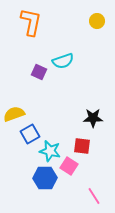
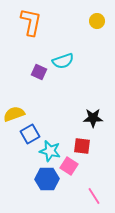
blue hexagon: moved 2 px right, 1 px down
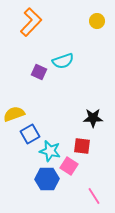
orange L-shape: rotated 32 degrees clockwise
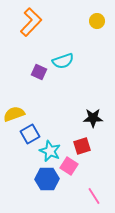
red square: rotated 24 degrees counterclockwise
cyan star: rotated 10 degrees clockwise
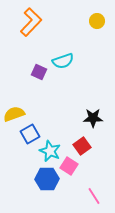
red square: rotated 18 degrees counterclockwise
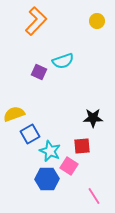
orange L-shape: moved 5 px right, 1 px up
red square: rotated 30 degrees clockwise
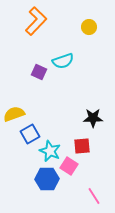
yellow circle: moved 8 px left, 6 px down
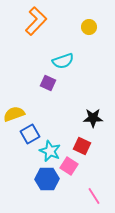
purple square: moved 9 px right, 11 px down
red square: rotated 30 degrees clockwise
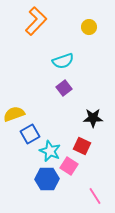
purple square: moved 16 px right, 5 px down; rotated 28 degrees clockwise
pink line: moved 1 px right
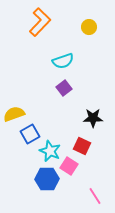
orange L-shape: moved 4 px right, 1 px down
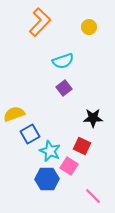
pink line: moved 2 px left; rotated 12 degrees counterclockwise
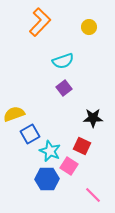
pink line: moved 1 px up
